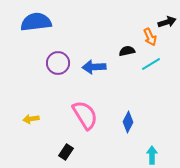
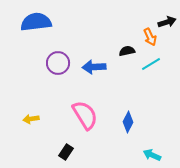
cyan arrow: rotated 66 degrees counterclockwise
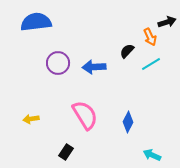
black semicircle: rotated 35 degrees counterclockwise
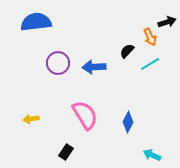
cyan line: moved 1 px left
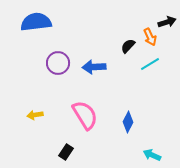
black semicircle: moved 1 px right, 5 px up
yellow arrow: moved 4 px right, 4 px up
